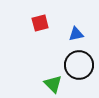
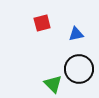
red square: moved 2 px right
black circle: moved 4 px down
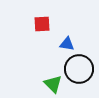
red square: moved 1 px down; rotated 12 degrees clockwise
blue triangle: moved 9 px left, 10 px down; rotated 21 degrees clockwise
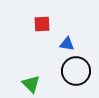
black circle: moved 3 px left, 2 px down
green triangle: moved 22 px left
